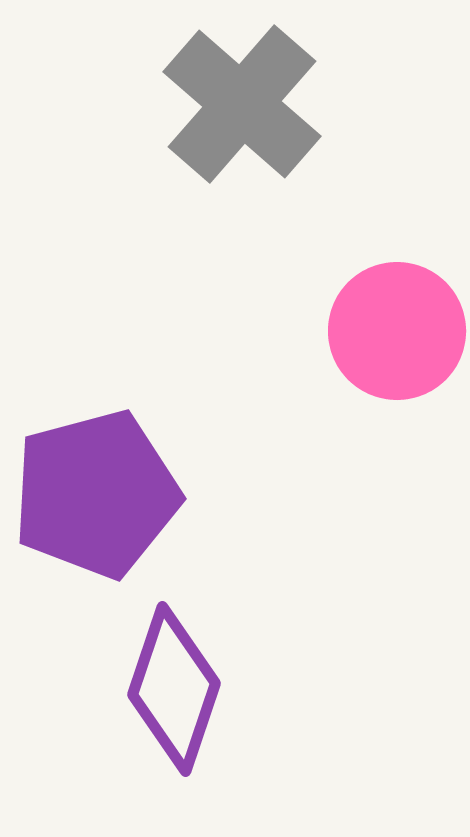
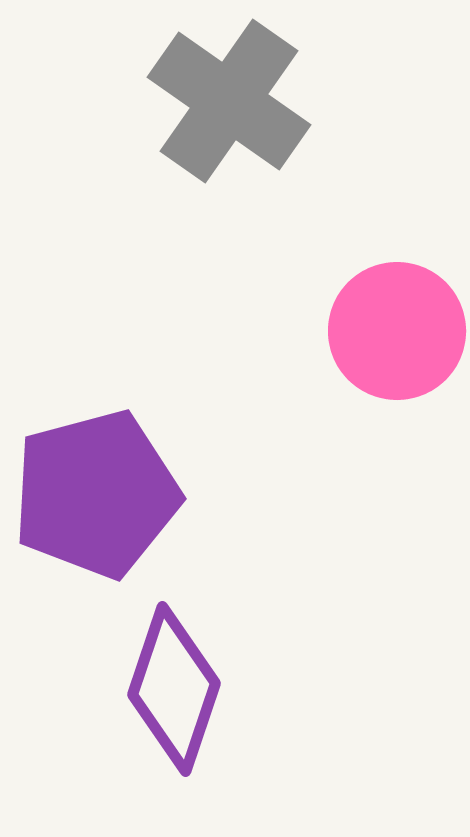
gray cross: moved 13 px left, 3 px up; rotated 6 degrees counterclockwise
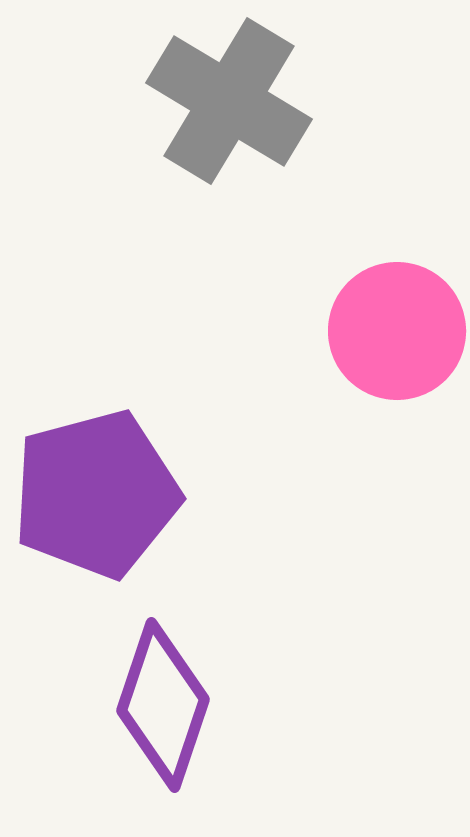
gray cross: rotated 4 degrees counterclockwise
purple diamond: moved 11 px left, 16 px down
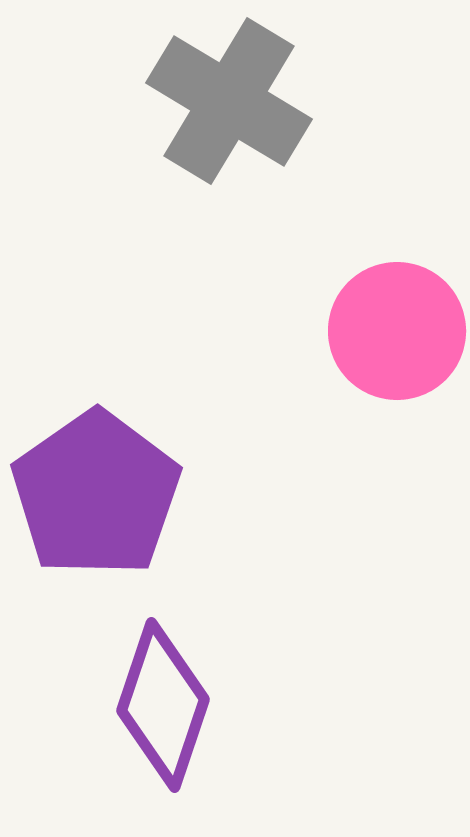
purple pentagon: rotated 20 degrees counterclockwise
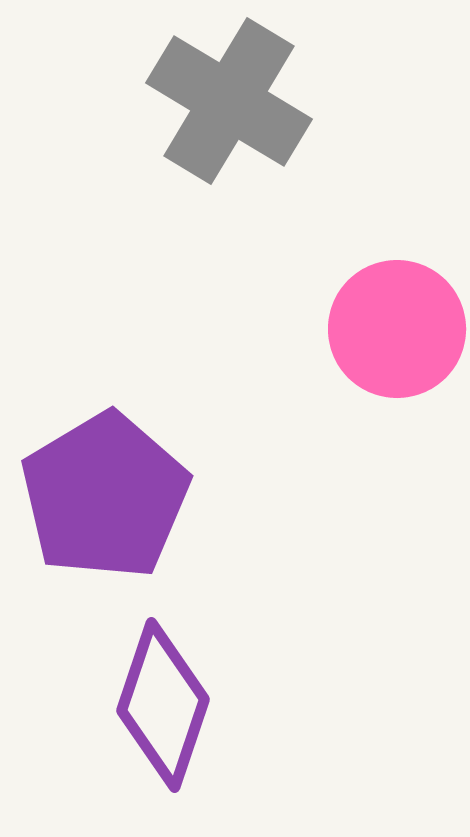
pink circle: moved 2 px up
purple pentagon: moved 9 px right, 2 px down; rotated 4 degrees clockwise
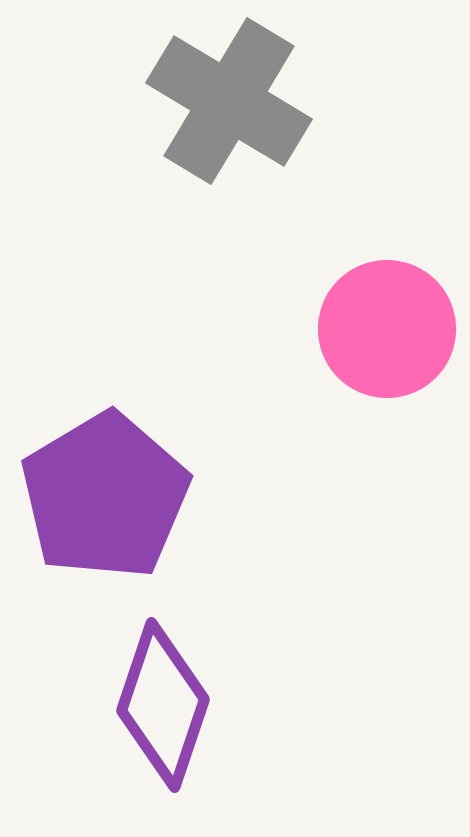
pink circle: moved 10 px left
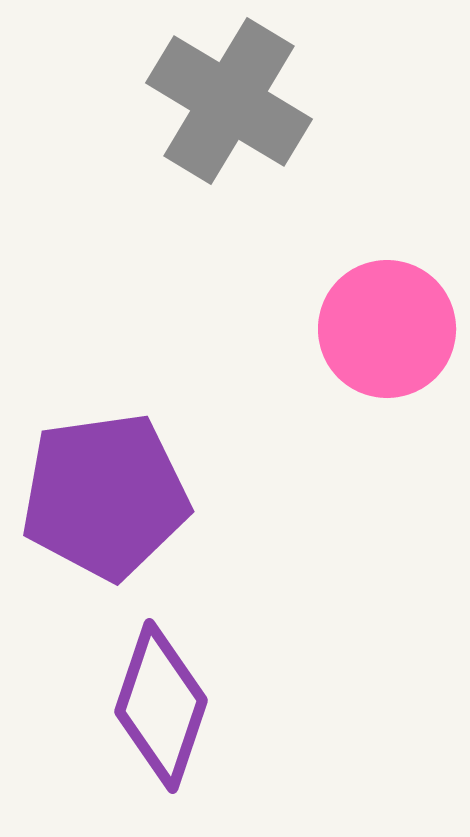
purple pentagon: rotated 23 degrees clockwise
purple diamond: moved 2 px left, 1 px down
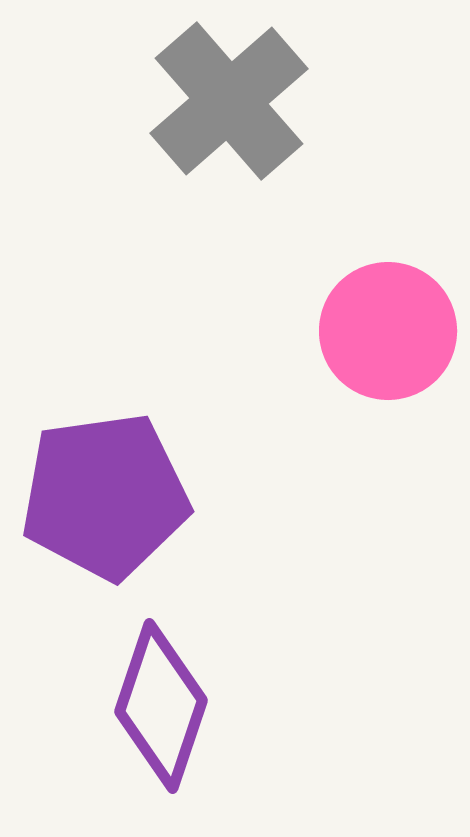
gray cross: rotated 18 degrees clockwise
pink circle: moved 1 px right, 2 px down
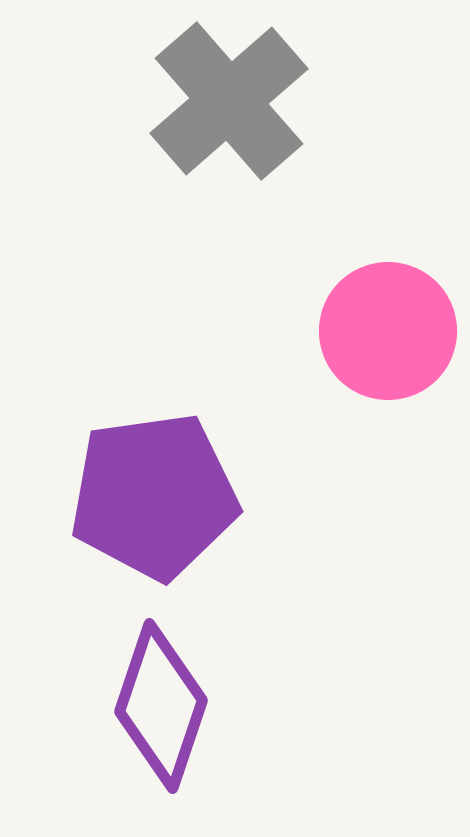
purple pentagon: moved 49 px right
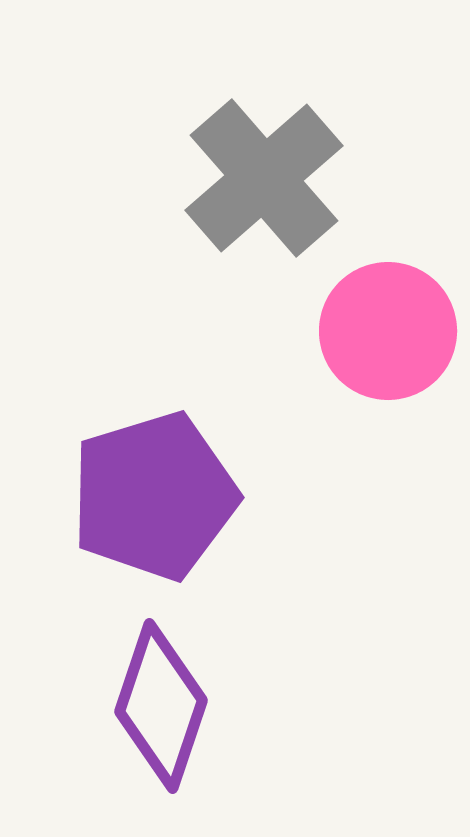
gray cross: moved 35 px right, 77 px down
purple pentagon: rotated 9 degrees counterclockwise
